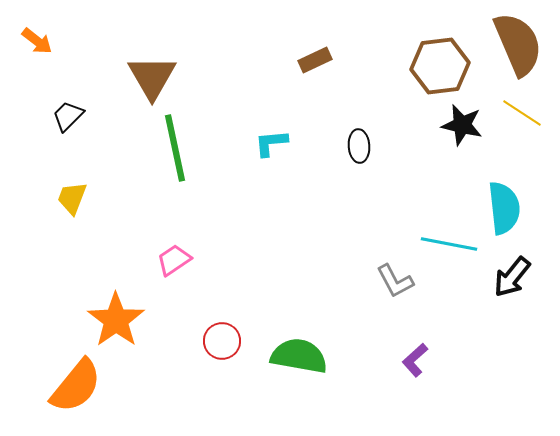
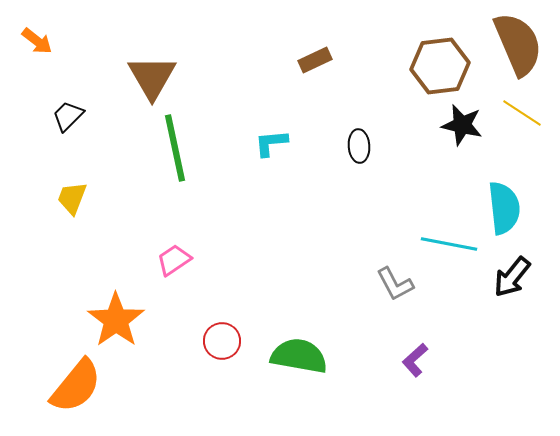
gray L-shape: moved 3 px down
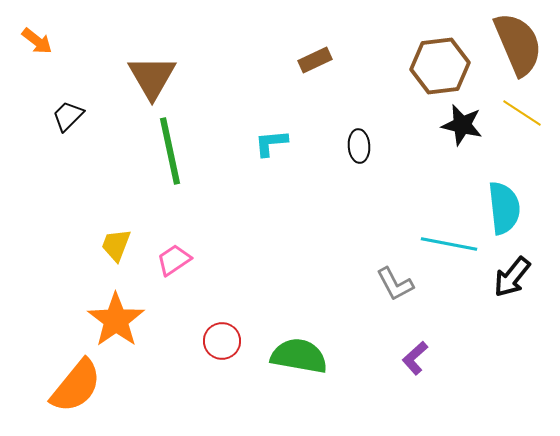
green line: moved 5 px left, 3 px down
yellow trapezoid: moved 44 px right, 47 px down
purple L-shape: moved 2 px up
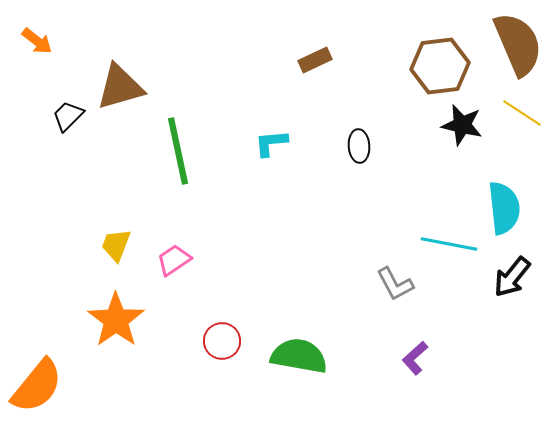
brown triangle: moved 32 px left, 10 px down; rotated 44 degrees clockwise
green line: moved 8 px right
orange semicircle: moved 39 px left
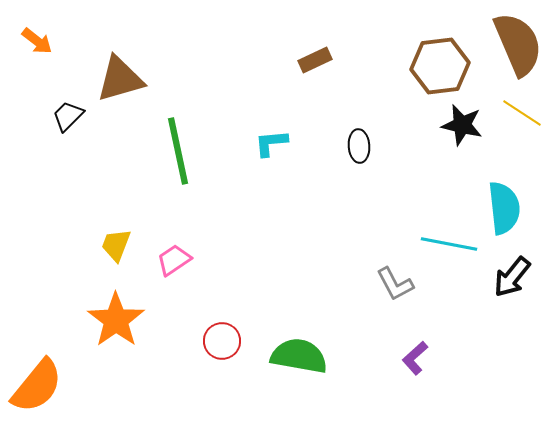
brown triangle: moved 8 px up
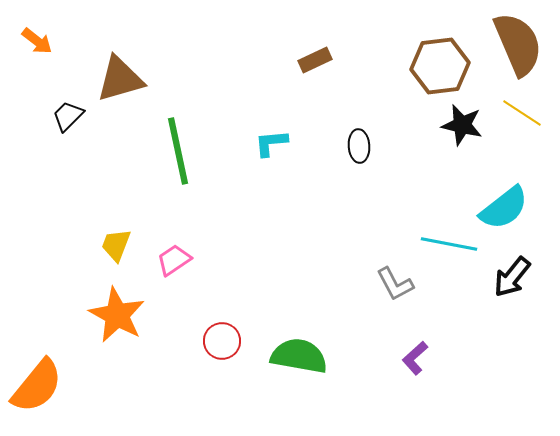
cyan semicircle: rotated 58 degrees clockwise
orange star: moved 1 px right, 5 px up; rotated 8 degrees counterclockwise
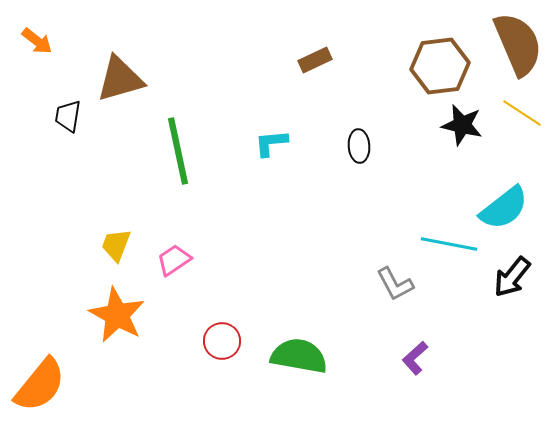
black trapezoid: rotated 36 degrees counterclockwise
orange semicircle: moved 3 px right, 1 px up
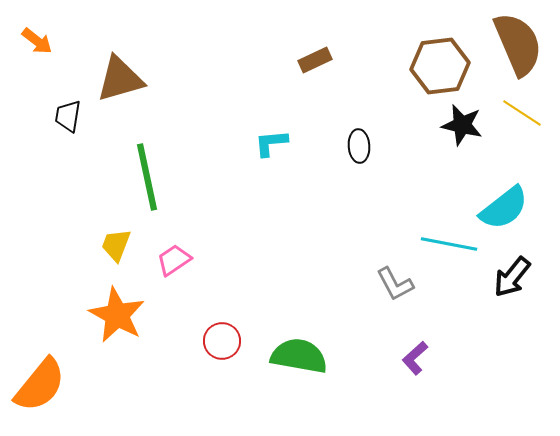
green line: moved 31 px left, 26 px down
